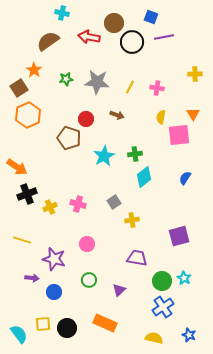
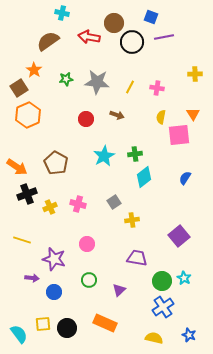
brown pentagon at (69, 138): moved 13 px left, 25 px down; rotated 10 degrees clockwise
purple square at (179, 236): rotated 25 degrees counterclockwise
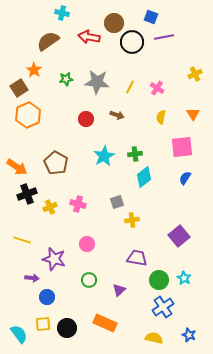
yellow cross at (195, 74): rotated 24 degrees counterclockwise
pink cross at (157, 88): rotated 24 degrees clockwise
pink square at (179, 135): moved 3 px right, 12 px down
gray square at (114, 202): moved 3 px right; rotated 16 degrees clockwise
green circle at (162, 281): moved 3 px left, 1 px up
blue circle at (54, 292): moved 7 px left, 5 px down
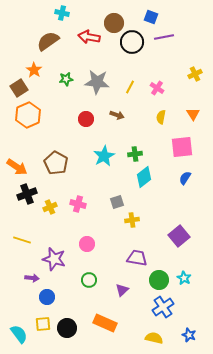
purple triangle at (119, 290): moved 3 px right
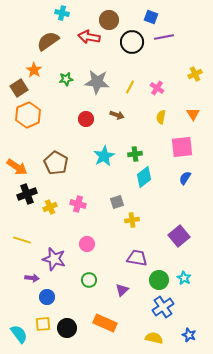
brown circle at (114, 23): moved 5 px left, 3 px up
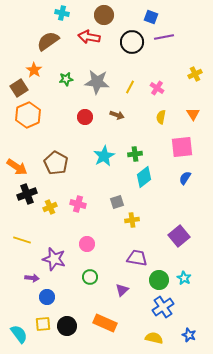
brown circle at (109, 20): moved 5 px left, 5 px up
red circle at (86, 119): moved 1 px left, 2 px up
green circle at (89, 280): moved 1 px right, 3 px up
black circle at (67, 328): moved 2 px up
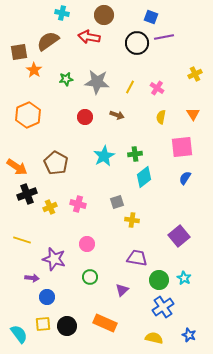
black circle at (132, 42): moved 5 px right, 1 px down
brown square at (19, 88): moved 36 px up; rotated 24 degrees clockwise
yellow cross at (132, 220): rotated 16 degrees clockwise
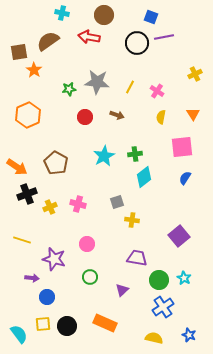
green star at (66, 79): moved 3 px right, 10 px down
pink cross at (157, 88): moved 3 px down
